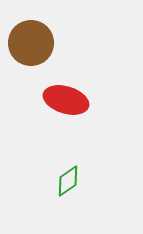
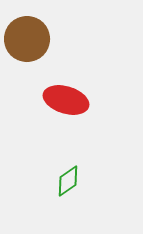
brown circle: moved 4 px left, 4 px up
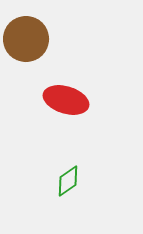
brown circle: moved 1 px left
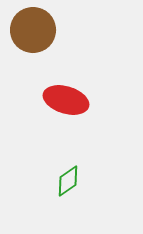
brown circle: moved 7 px right, 9 px up
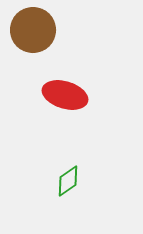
red ellipse: moved 1 px left, 5 px up
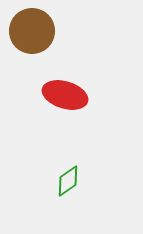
brown circle: moved 1 px left, 1 px down
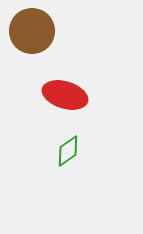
green diamond: moved 30 px up
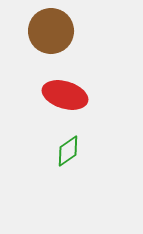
brown circle: moved 19 px right
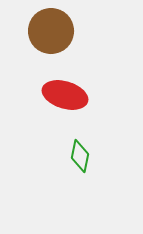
green diamond: moved 12 px right, 5 px down; rotated 44 degrees counterclockwise
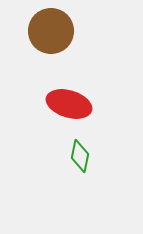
red ellipse: moved 4 px right, 9 px down
